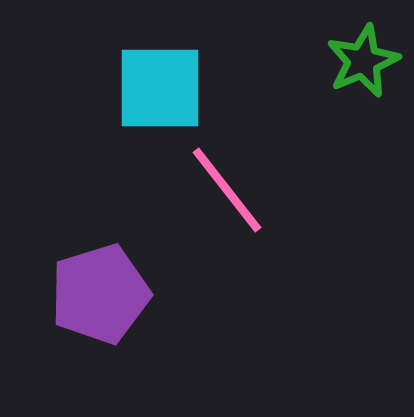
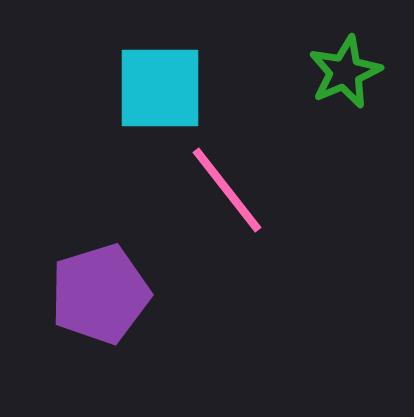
green star: moved 18 px left, 11 px down
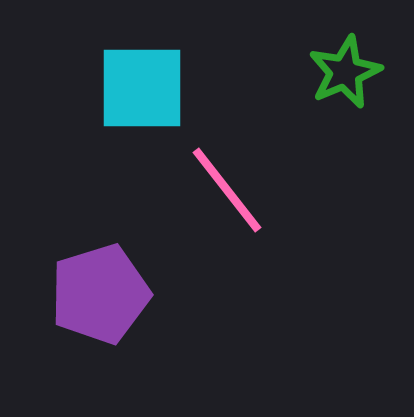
cyan square: moved 18 px left
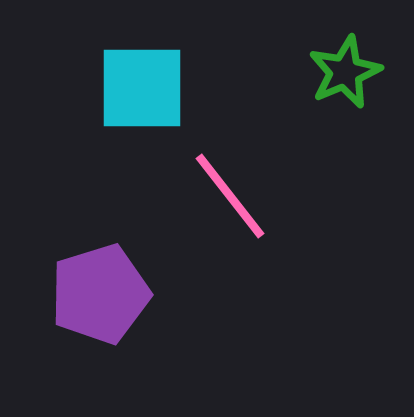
pink line: moved 3 px right, 6 px down
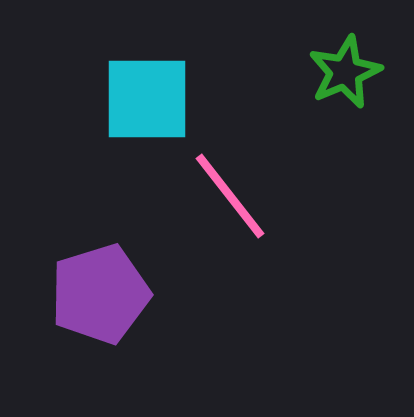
cyan square: moved 5 px right, 11 px down
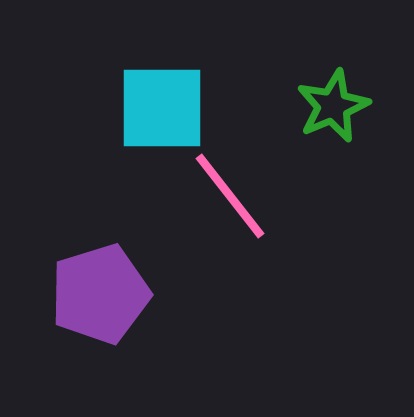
green star: moved 12 px left, 34 px down
cyan square: moved 15 px right, 9 px down
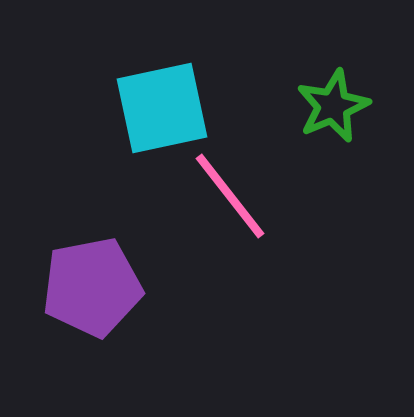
cyan square: rotated 12 degrees counterclockwise
purple pentagon: moved 8 px left, 7 px up; rotated 6 degrees clockwise
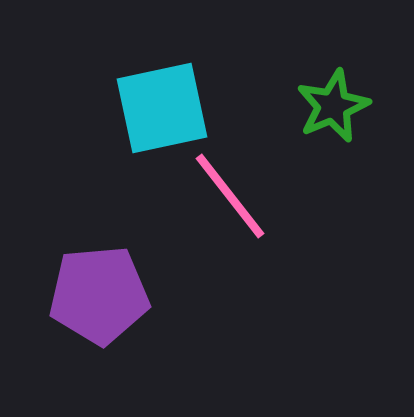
purple pentagon: moved 7 px right, 8 px down; rotated 6 degrees clockwise
